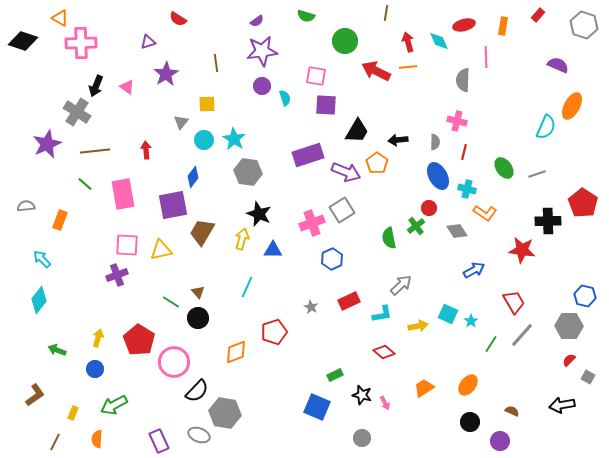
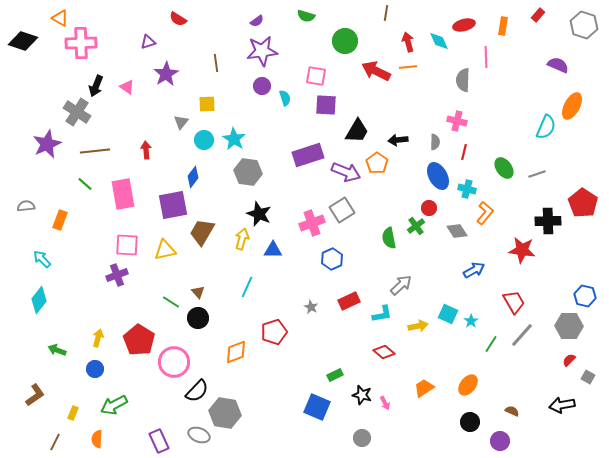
orange L-shape at (485, 213): rotated 85 degrees counterclockwise
yellow triangle at (161, 250): moved 4 px right
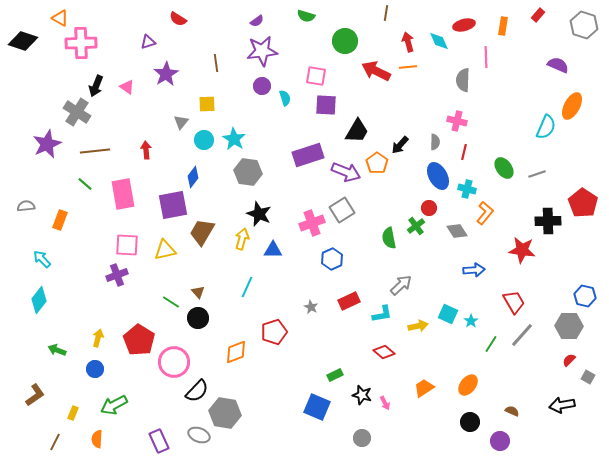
black arrow at (398, 140): moved 2 px right, 5 px down; rotated 42 degrees counterclockwise
blue arrow at (474, 270): rotated 25 degrees clockwise
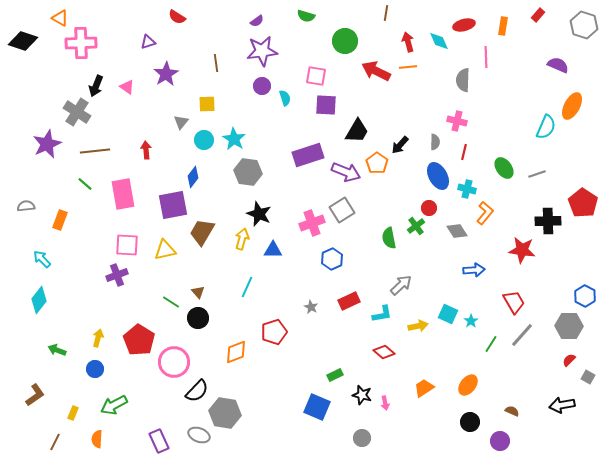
red semicircle at (178, 19): moved 1 px left, 2 px up
blue hexagon at (585, 296): rotated 15 degrees clockwise
pink arrow at (385, 403): rotated 16 degrees clockwise
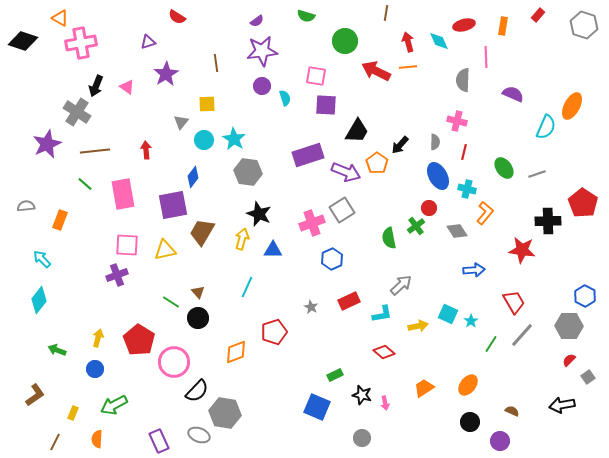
pink cross at (81, 43): rotated 8 degrees counterclockwise
purple semicircle at (558, 65): moved 45 px left, 29 px down
gray square at (588, 377): rotated 24 degrees clockwise
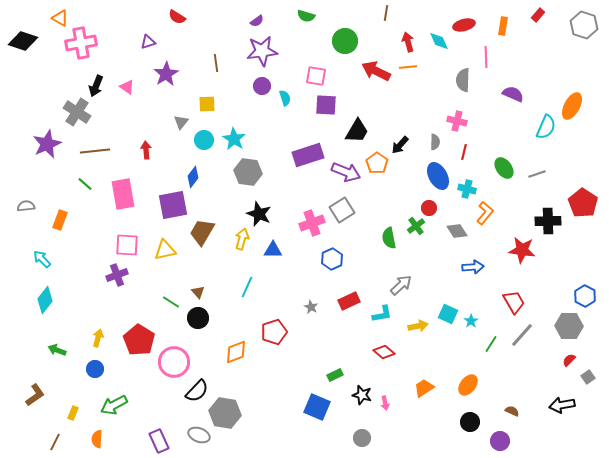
blue arrow at (474, 270): moved 1 px left, 3 px up
cyan diamond at (39, 300): moved 6 px right
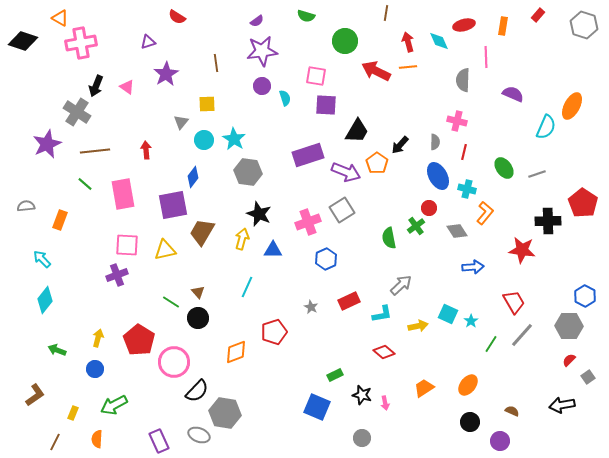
pink cross at (312, 223): moved 4 px left, 1 px up
blue hexagon at (332, 259): moved 6 px left
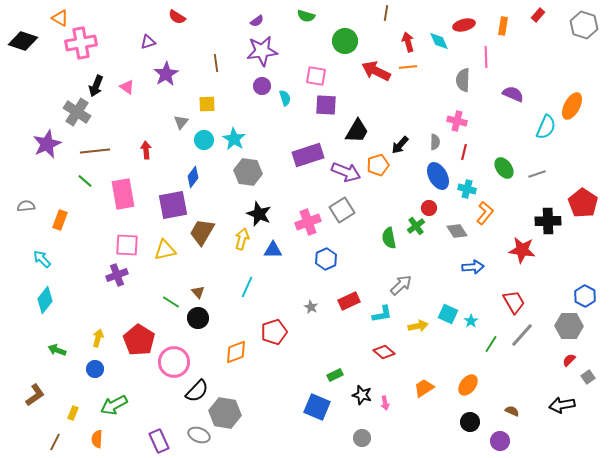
orange pentagon at (377, 163): moved 1 px right, 2 px down; rotated 20 degrees clockwise
green line at (85, 184): moved 3 px up
